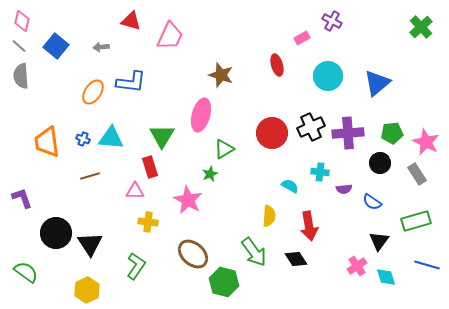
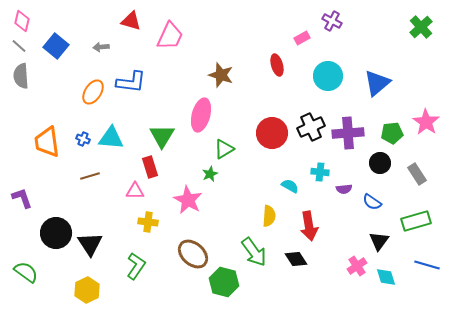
pink star at (426, 142): moved 20 px up; rotated 8 degrees clockwise
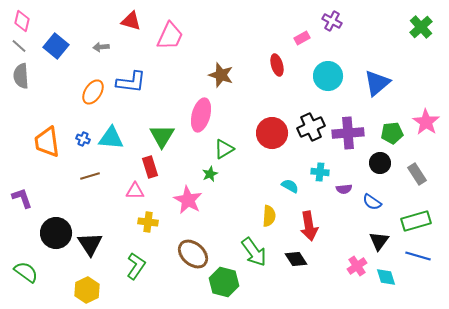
blue line at (427, 265): moved 9 px left, 9 px up
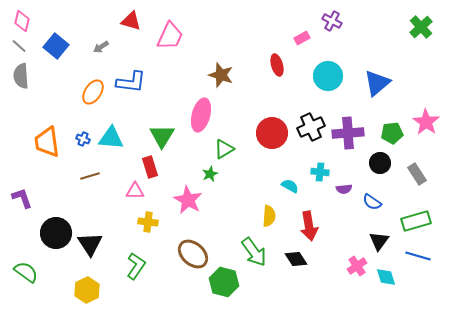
gray arrow at (101, 47): rotated 28 degrees counterclockwise
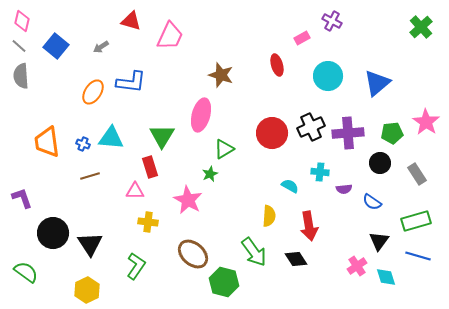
blue cross at (83, 139): moved 5 px down
black circle at (56, 233): moved 3 px left
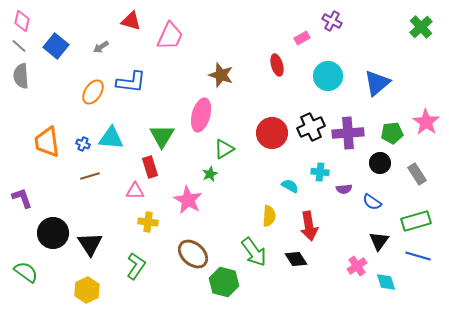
cyan diamond at (386, 277): moved 5 px down
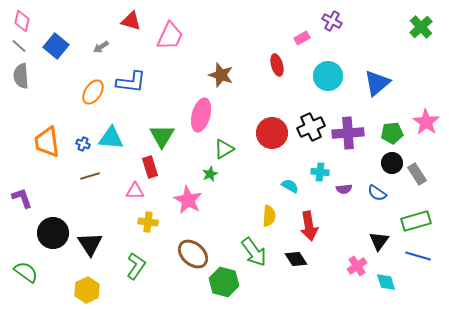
black circle at (380, 163): moved 12 px right
blue semicircle at (372, 202): moved 5 px right, 9 px up
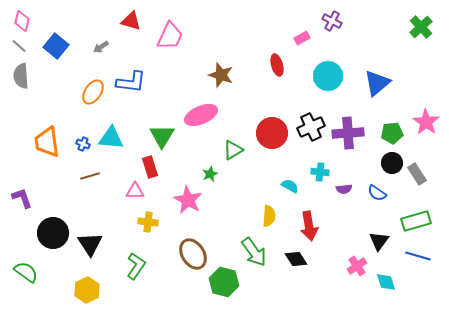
pink ellipse at (201, 115): rotated 52 degrees clockwise
green triangle at (224, 149): moved 9 px right, 1 px down
brown ellipse at (193, 254): rotated 16 degrees clockwise
